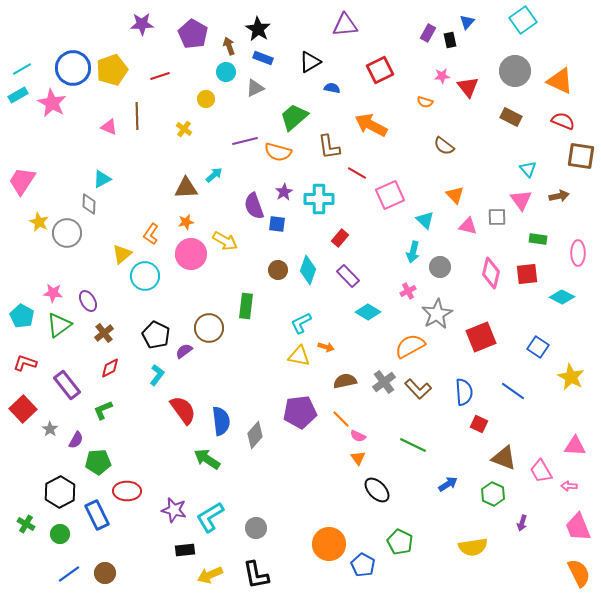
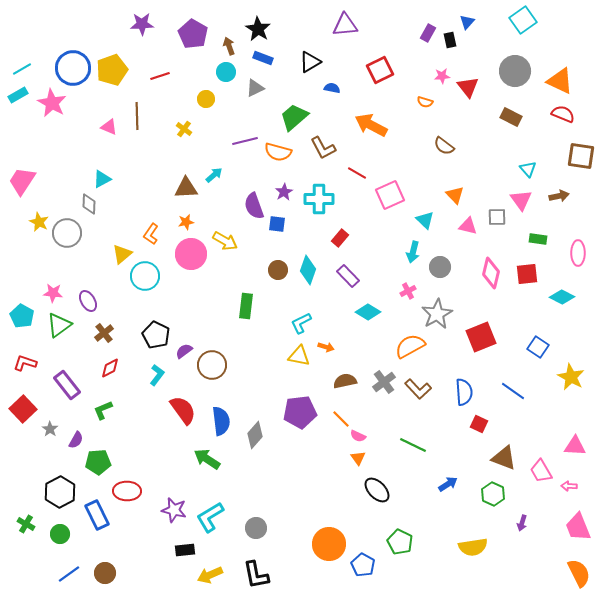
red semicircle at (563, 121): moved 7 px up
brown L-shape at (329, 147): moved 6 px left, 1 px down; rotated 20 degrees counterclockwise
brown circle at (209, 328): moved 3 px right, 37 px down
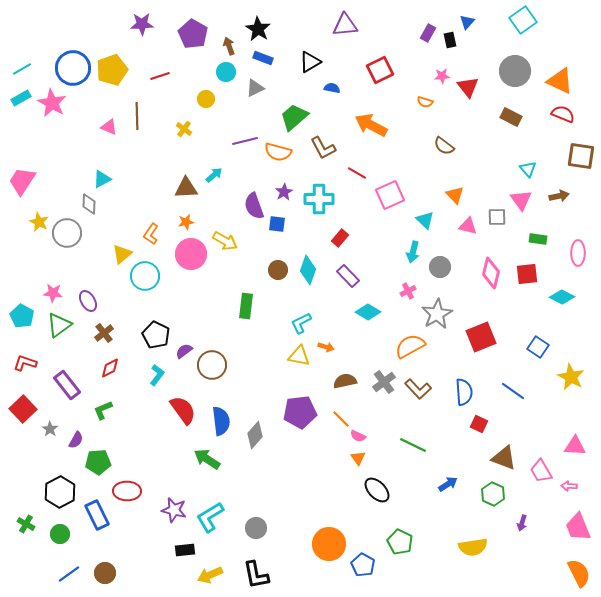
cyan rectangle at (18, 95): moved 3 px right, 3 px down
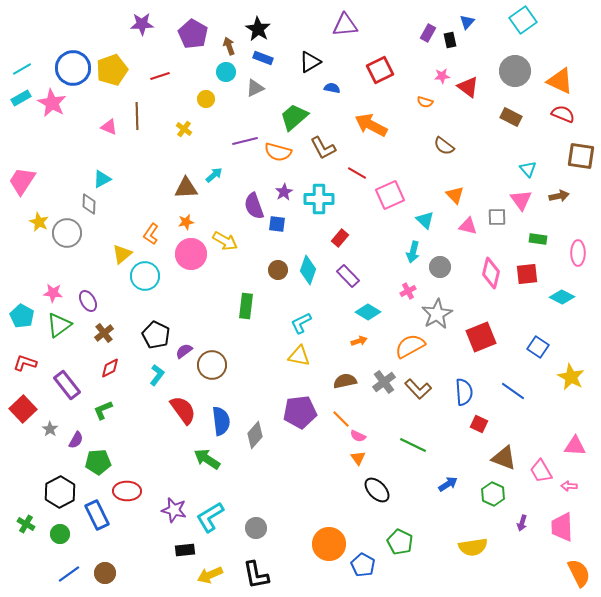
red triangle at (468, 87): rotated 15 degrees counterclockwise
orange arrow at (326, 347): moved 33 px right, 6 px up; rotated 35 degrees counterclockwise
pink trapezoid at (578, 527): moved 16 px left; rotated 20 degrees clockwise
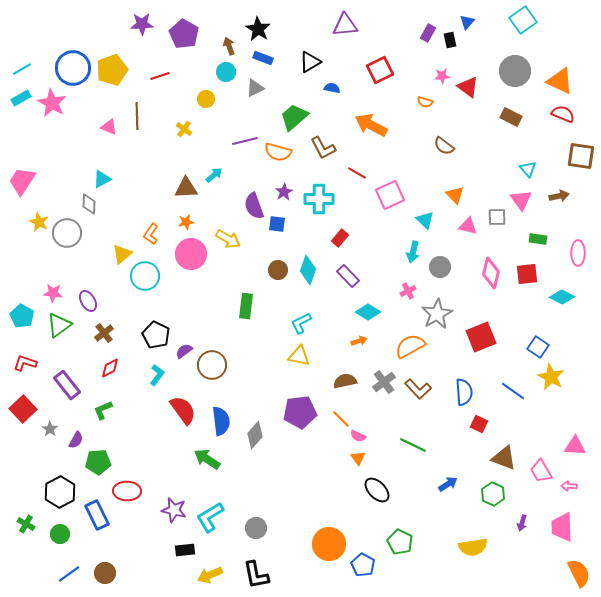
purple pentagon at (193, 34): moved 9 px left
yellow arrow at (225, 241): moved 3 px right, 2 px up
yellow star at (571, 377): moved 20 px left
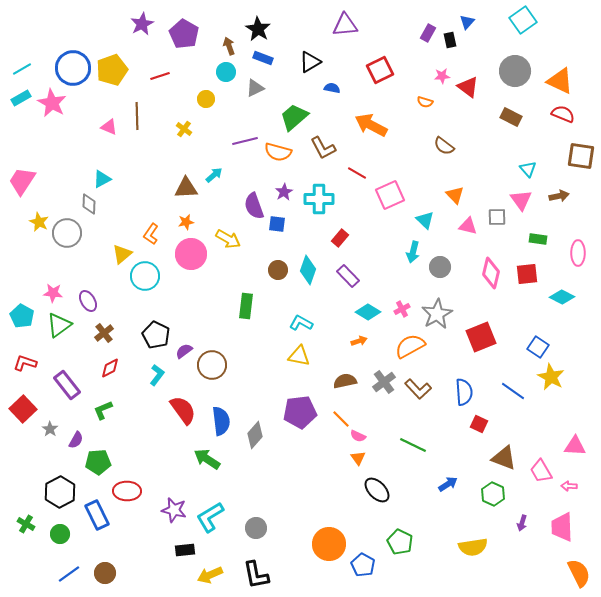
purple star at (142, 24): rotated 25 degrees counterclockwise
pink cross at (408, 291): moved 6 px left, 18 px down
cyan L-shape at (301, 323): rotated 55 degrees clockwise
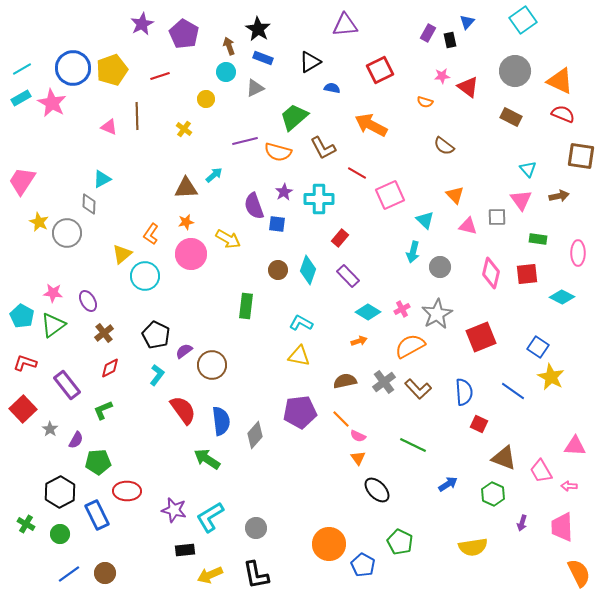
green triangle at (59, 325): moved 6 px left
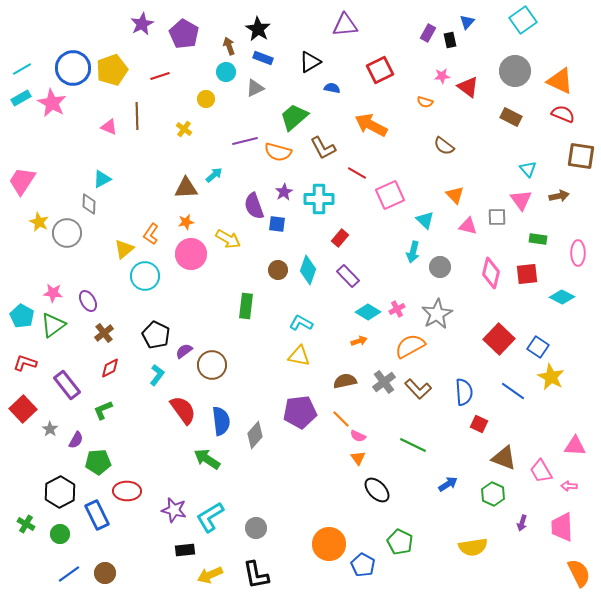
yellow triangle at (122, 254): moved 2 px right, 5 px up
pink cross at (402, 309): moved 5 px left
red square at (481, 337): moved 18 px right, 2 px down; rotated 24 degrees counterclockwise
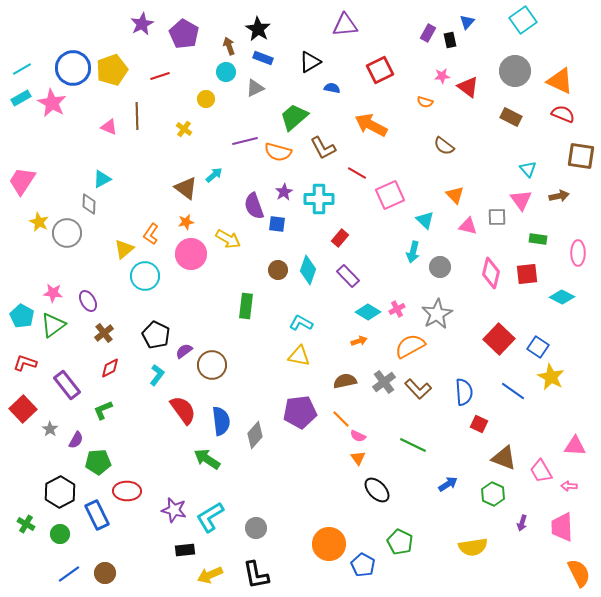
brown triangle at (186, 188): rotated 40 degrees clockwise
